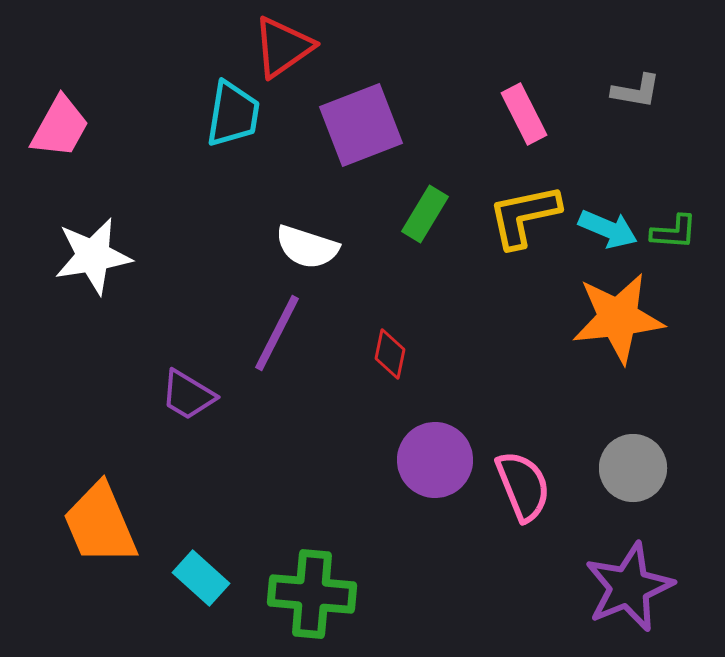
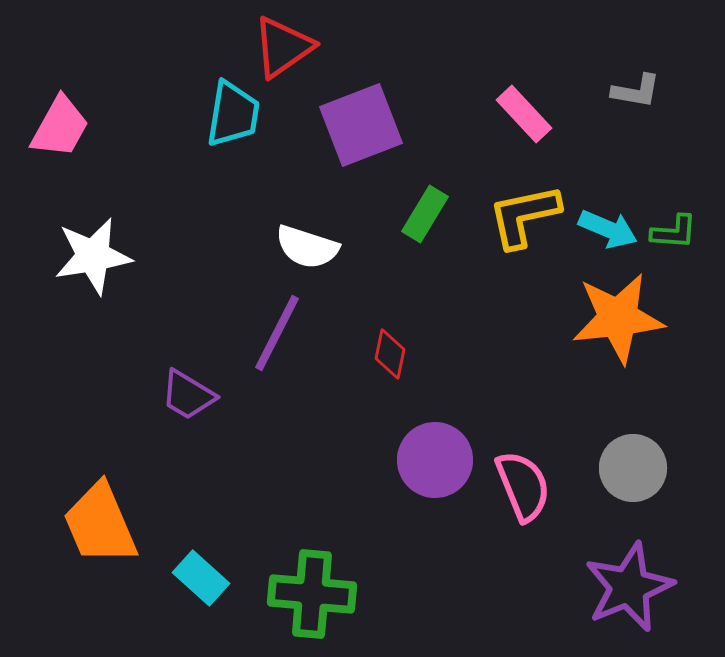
pink rectangle: rotated 16 degrees counterclockwise
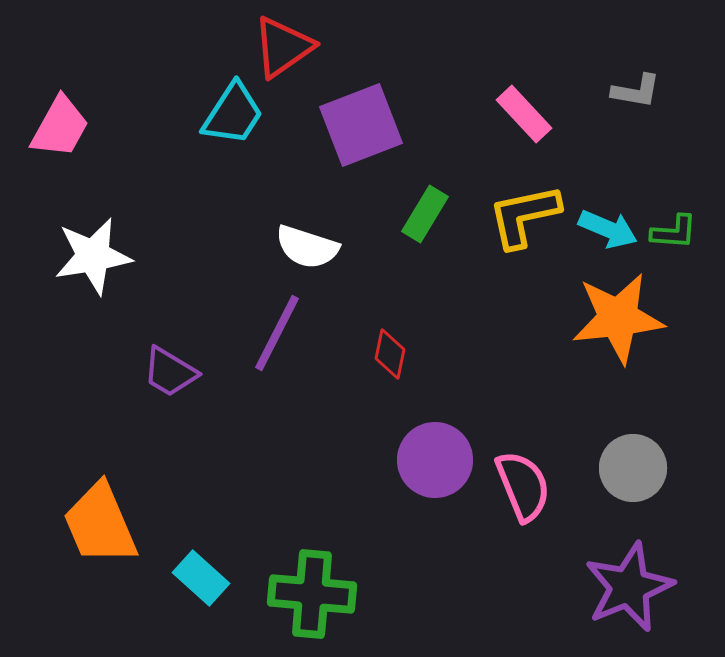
cyan trapezoid: rotated 24 degrees clockwise
purple trapezoid: moved 18 px left, 23 px up
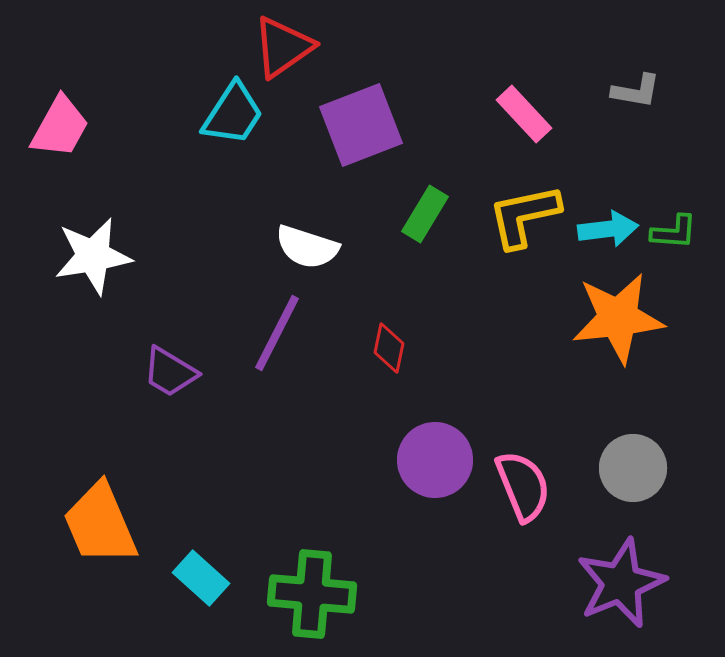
cyan arrow: rotated 30 degrees counterclockwise
red diamond: moved 1 px left, 6 px up
purple star: moved 8 px left, 4 px up
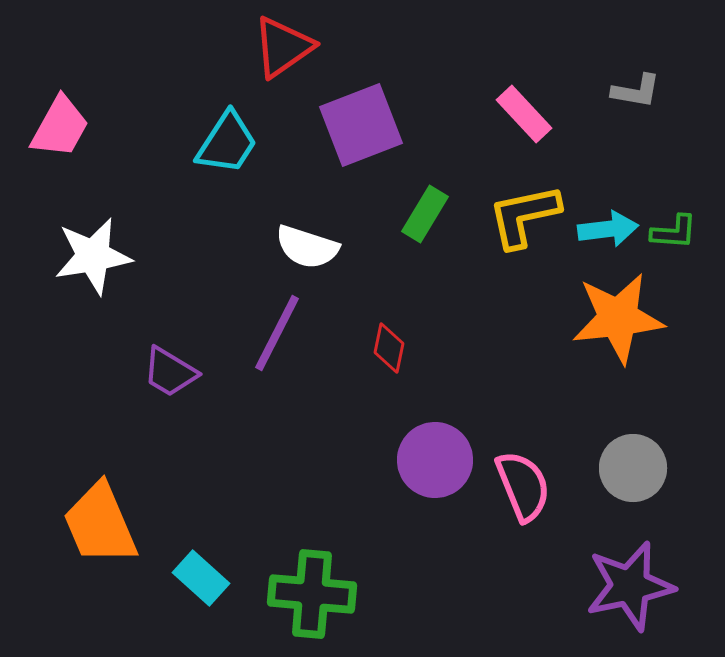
cyan trapezoid: moved 6 px left, 29 px down
purple star: moved 9 px right, 3 px down; rotated 10 degrees clockwise
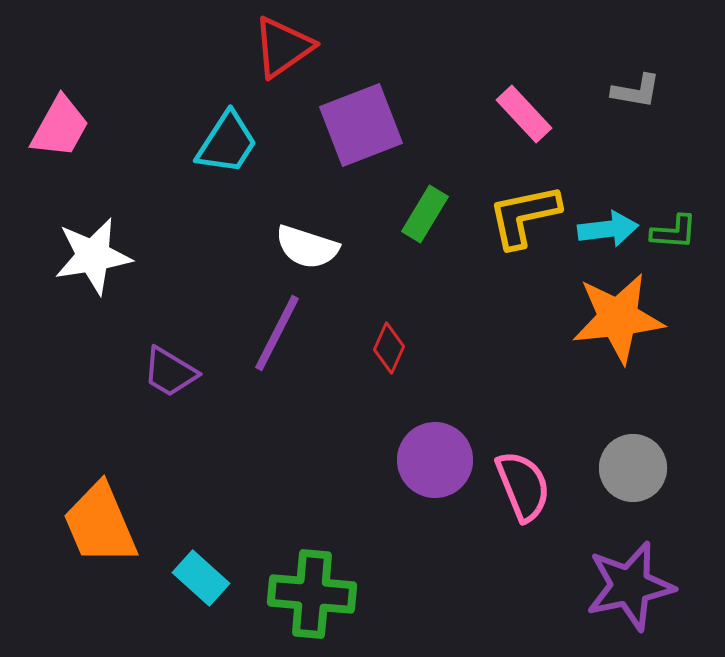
red diamond: rotated 12 degrees clockwise
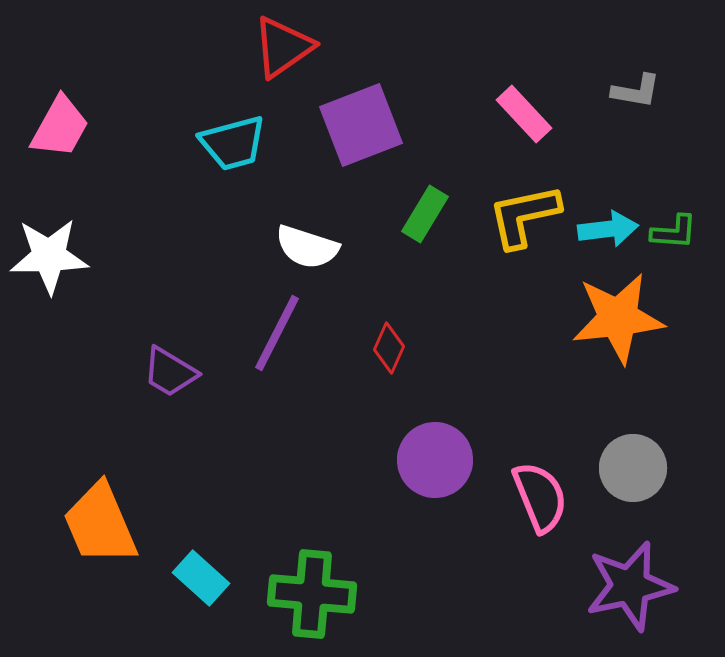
cyan trapezoid: moved 6 px right; rotated 42 degrees clockwise
white star: moved 44 px left; rotated 8 degrees clockwise
pink semicircle: moved 17 px right, 11 px down
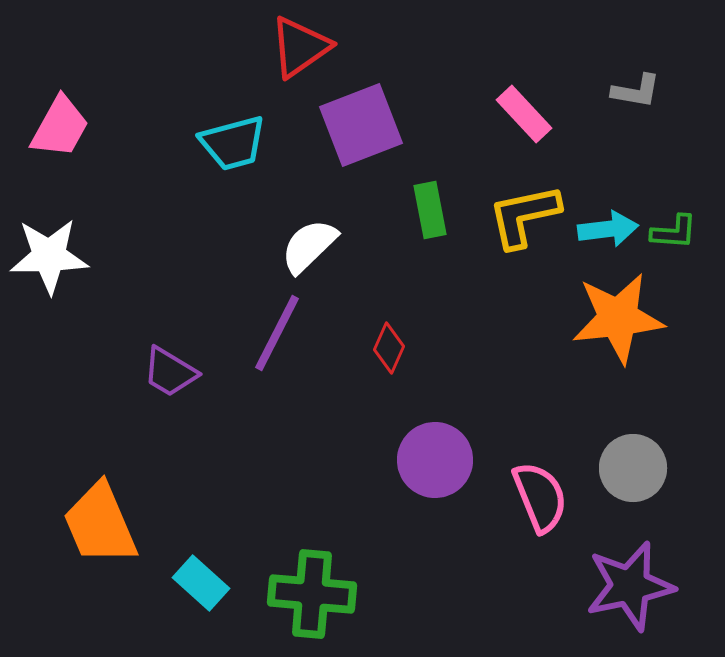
red triangle: moved 17 px right
green rectangle: moved 5 px right, 4 px up; rotated 42 degrees counterclockwise
white semicircle: moved 2 px right, 1 px up; rotated 118 degrees clockwise
cyan rectangle: moved 5 px down
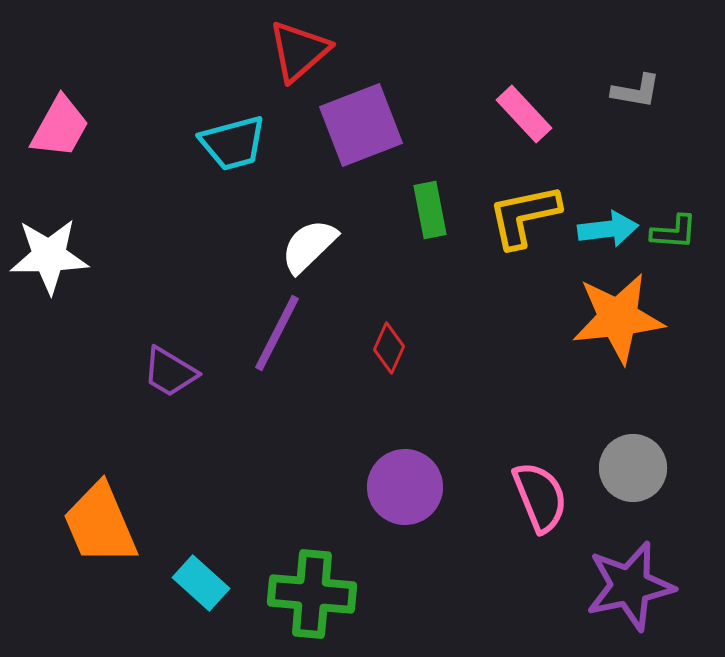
red triangle: moved 1 px left, 4 px down; rotated 6 degrees counterclockwise
purple circle: moved 30 px left, 27 px down
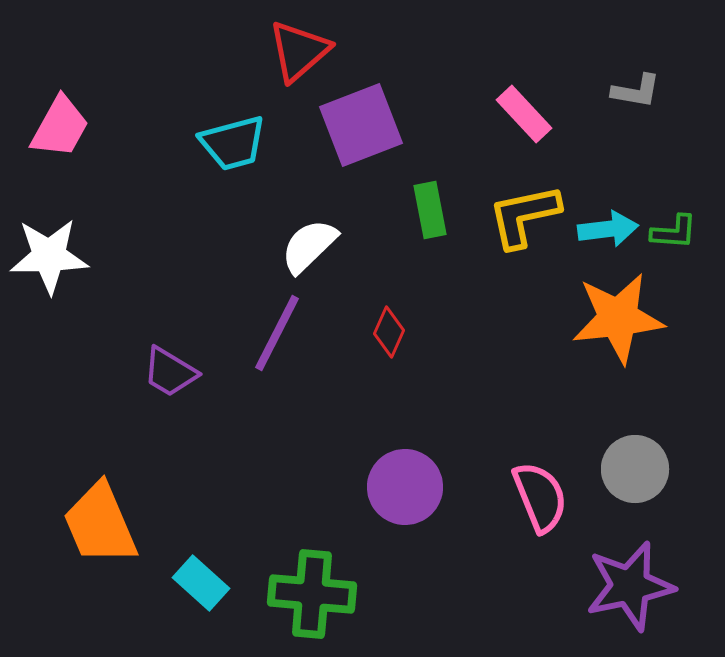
red diamond: moved 16 px up
gray circle: moved 2 px right, 1 px down
